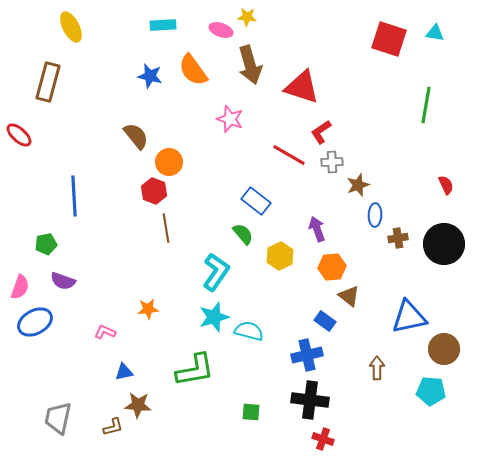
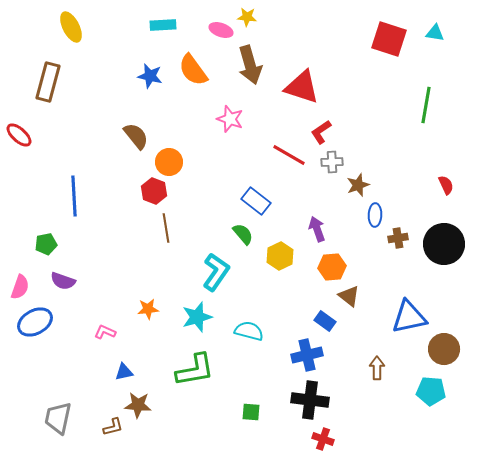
cyan star at (214, 317): moved 17 px left
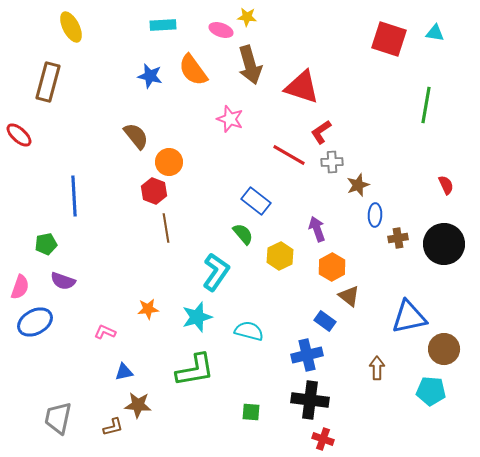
orange hexagon at (332, 267): rotated 24 degrees counterclockwise
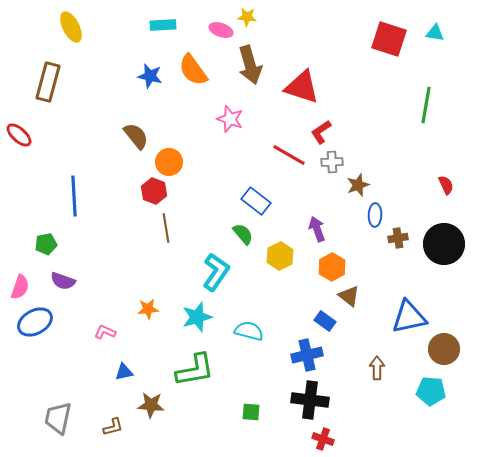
brown star at (138, 405): moved 13 px right
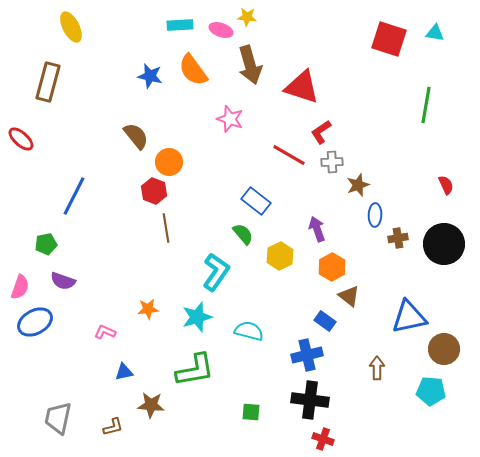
cyan rectangle at (163, 25): moved 17 px right
red ellipse at (19, 135): moved 2 px right, 4 px down
blue line at (74, 196): rotated 30 degrees clockwise
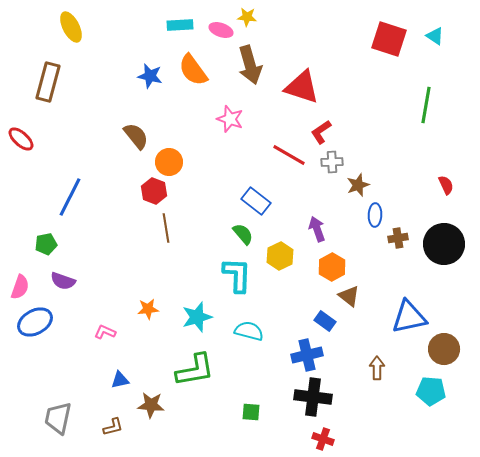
cyan triangle at (435, 33): moved 3 px down; rotated 24 degrees clockwise
blue line at (74, 196): moved 4 px left, 1 px down
cyan L-shape at (216, 272): moved 21 px right, 3 px down; rotated 33 degrees counterclockwise
blue triangle at (124, 372): moved 4 px left, 8 px down
black cross at (310, 400): moved 3 px right, 3 px up
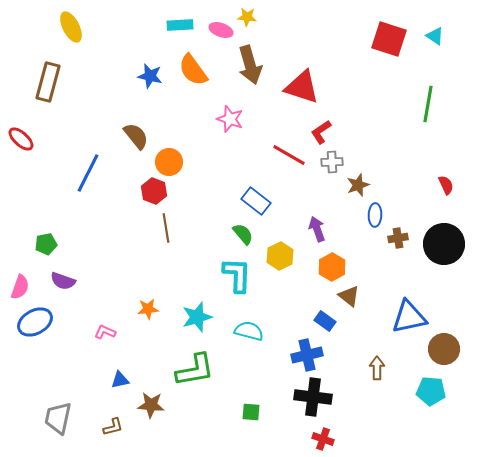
green line at (426, 105): moved 2 px right, 1 px up
blue line at (70, 197): moved 18 px right, 24 px up
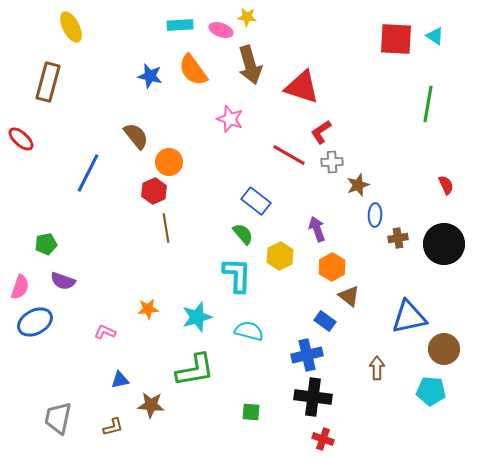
red square at (389, 39): moved 7 px right; rotated 15 degrees counterclockwise
red hexagon at (154, 191): rotated 15 degrees clockwise
